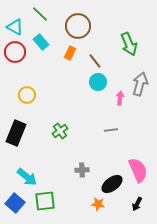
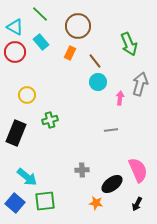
green cross: moved 10 px left, 11 px up; rotated 21 degrees clockwise
orange star: moved 2 px left, 1 px up
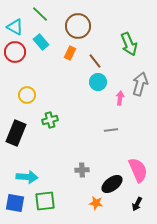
cyan arrow: rotated 35 degrees counterclockwise
blue square: rotated 30 degrees counterclockwise
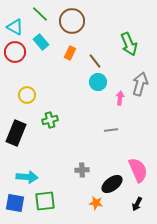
brown circle: moved 6 px left, 5 px up
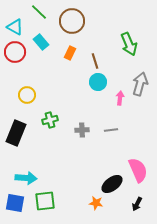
green line: moved 1 px left, 2 px up
brown line: rotated 21 degrees clockwise
gray cross: moved 40 px up
cyan arrow: moved 1 px left, 1 px down
